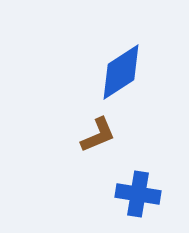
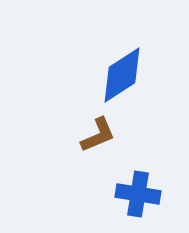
blue diamond: moved 1 px right, 3 px down
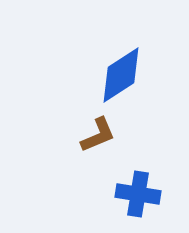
blue diamond: moved 1 px left
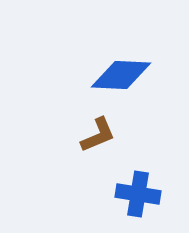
blue diamond: rotated 36 degrees clockwise
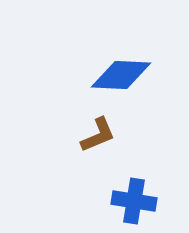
blue cross: moved 4 px left, 7 px down
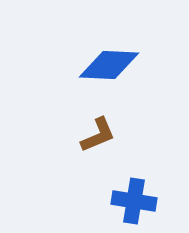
blue diamond: moved 12 px left, 10 px up
